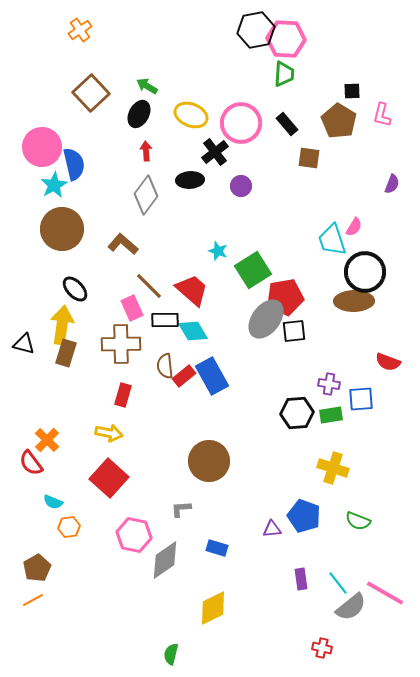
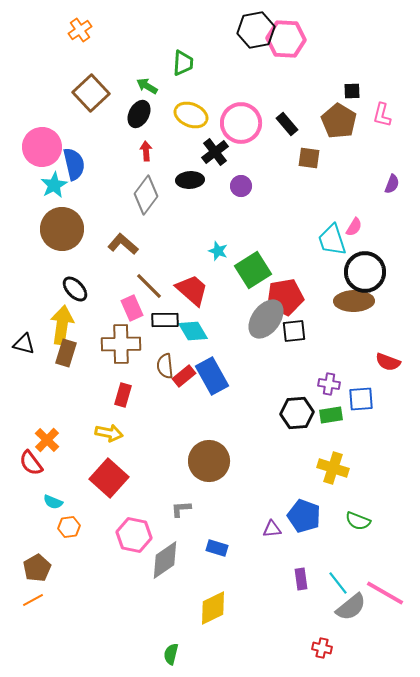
green trapezoid at (284, 74): moved 101 px left, 11 px up
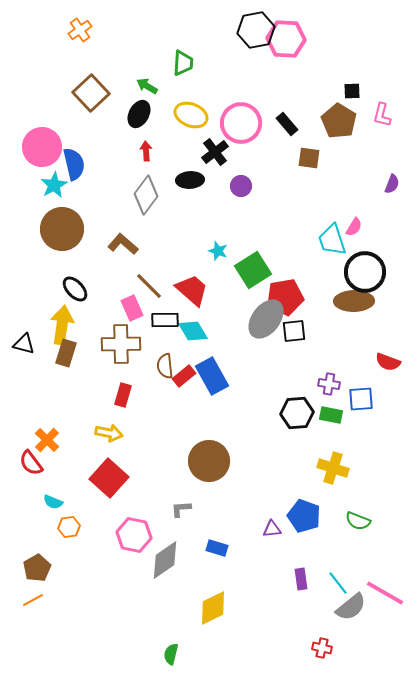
green rectangle at (331, 415): rotated 20 degrees clockwise
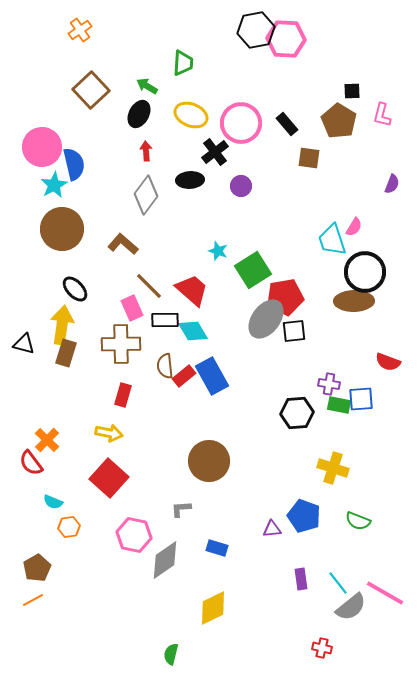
brown square at (91, 93): moved 3 px up
green rectangle at (331, 415): moved 8 px right, 10 px up
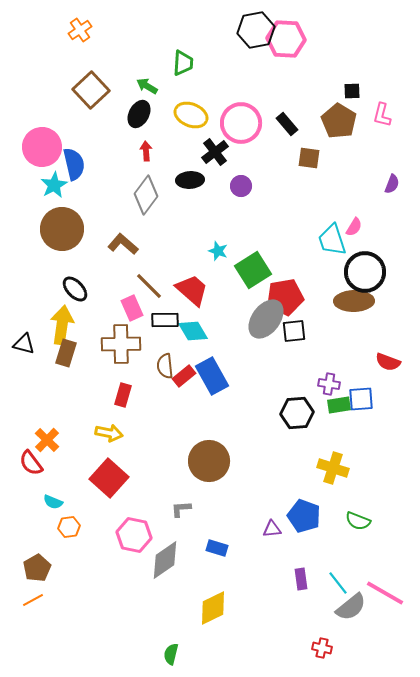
green rectangle at (339, 405): rotated 20 degrees counterclockwise
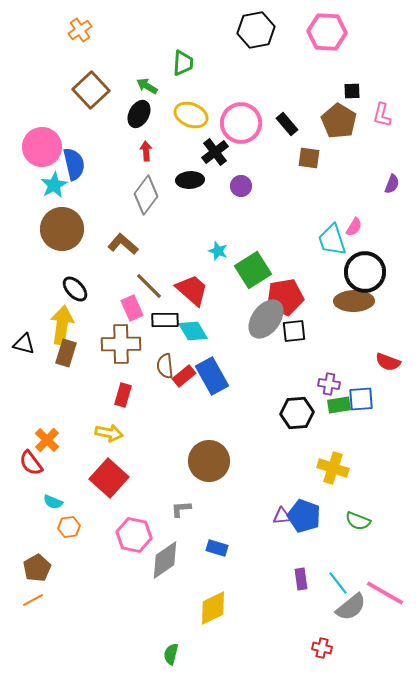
pink hexagon at (286, 39): moved 41 px right, 7 px up
purple triangle at (272, 529): moved 10 px right, 13 px up
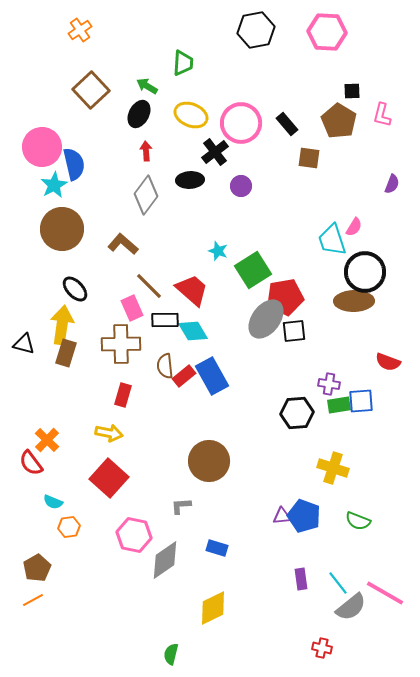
blue square at (361, 399): moved 2 px down
gray L-shape at (181, 509): moved 3 px up
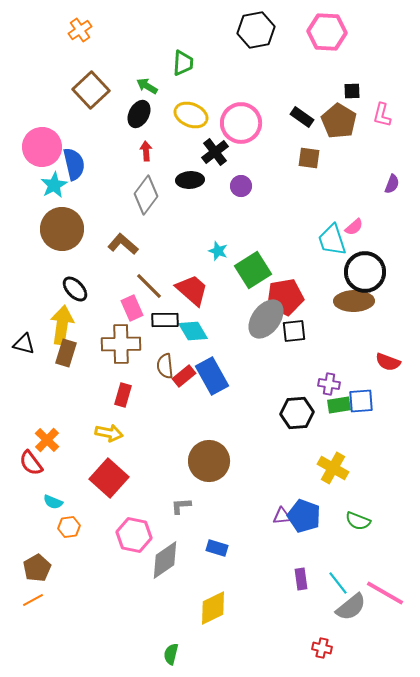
black rectangle at (287, 124): moved 15 px right, 7 px up; rotated 15 degrees counterclockwise
pink semicircle at (354, 227): rotated 18 degrees clockwise
yellow cross at (333, 468): rotated 12 degrees clockwise
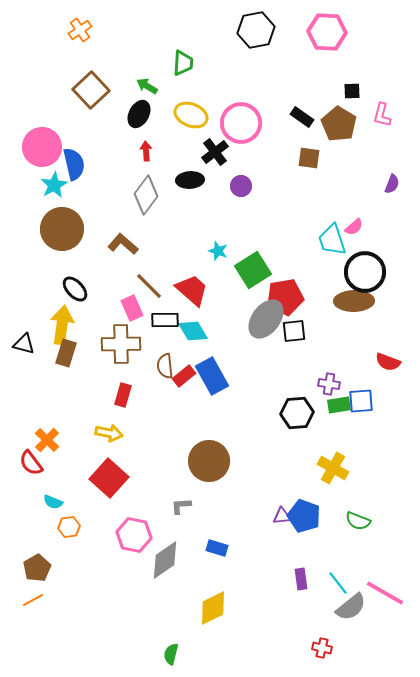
brown pentagon at (339, 121): moved 3 px down
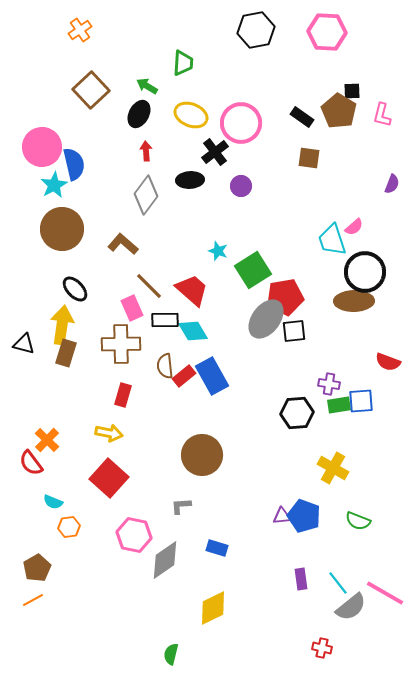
brown pentagon at (339, 124): moved 13 px up
brown circle at (209, 461): moved 7 px left, 6 px up
